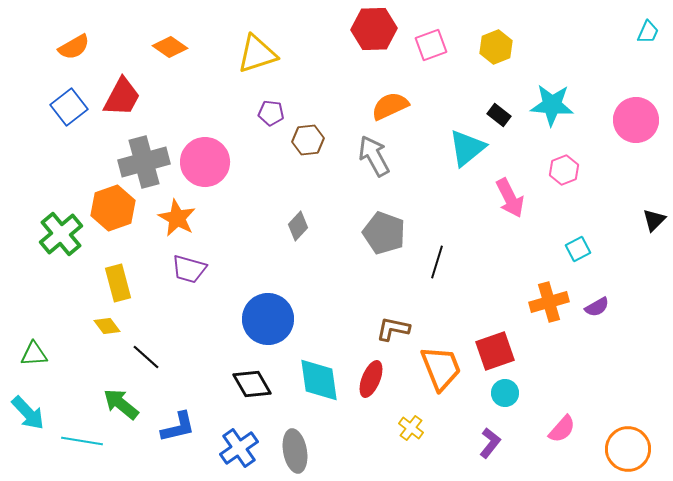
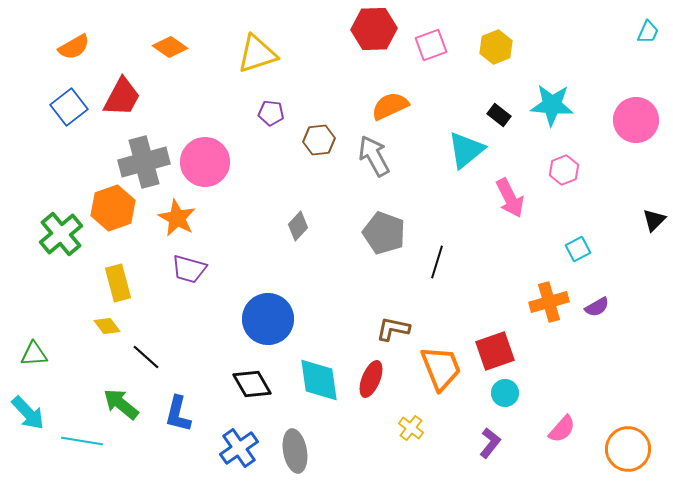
brown hexagon at (308, 140): moved 11 px right
cyan triangle at (467, 148): moved 1 px left, 2 px down
blue L-shape at (178, 427): moved 13 px up; rotated 117 degrees clockwise
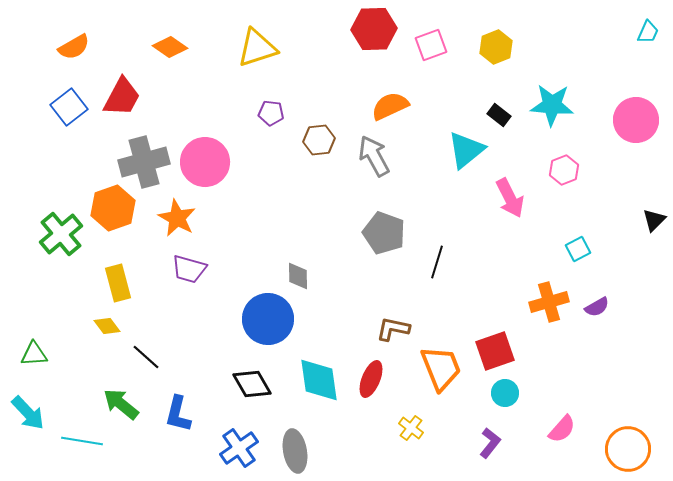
yellow triangle at (257, 54): moved 6 px up
gray diamond at (298, 226): moved 50 px down; rotated 44 degrees counterclockwise
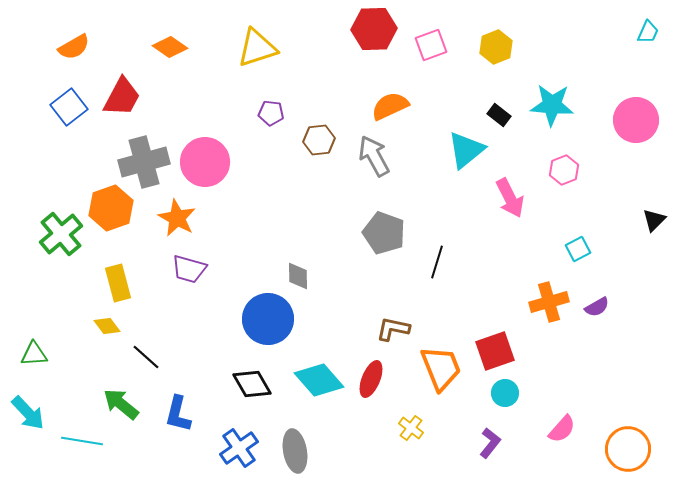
orange hexagon at (113, 208): moved 2 px left
cyan diamond at (319, 380): rotated 33 degrees counterclockwise
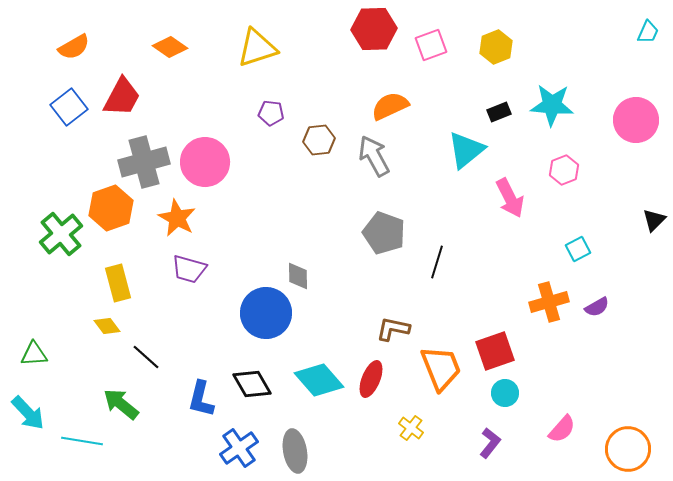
black rectangle at (499, 115): moved 3 px up; rotated 60 degrees counterclockwise
blue circle at (268, 319): moved 2 px left, 6 px up
blue L-shape at (178, 414): moved 23 px right, 15 px up
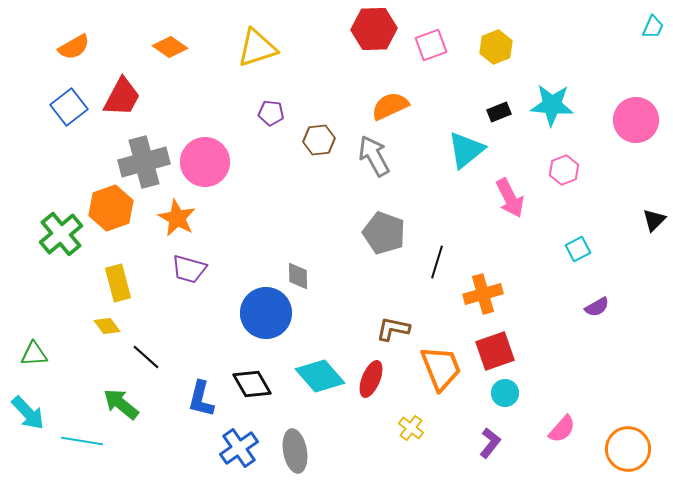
cyan trapezoid at (648, 32): moved 5 px right, 5 px up
orange cross at (549, 302): moved 66 px left, 8 px up
cyan diamond at (319, 380): moved 1 px right, 4 px up
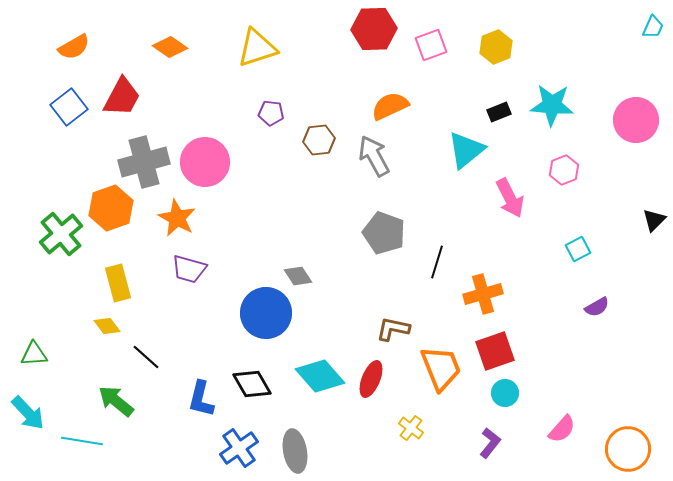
gray diamond at (298, 276): rotated 32 degrees counterclockwise
green arrow at (121, 404): moved 5 px left, 3 px up
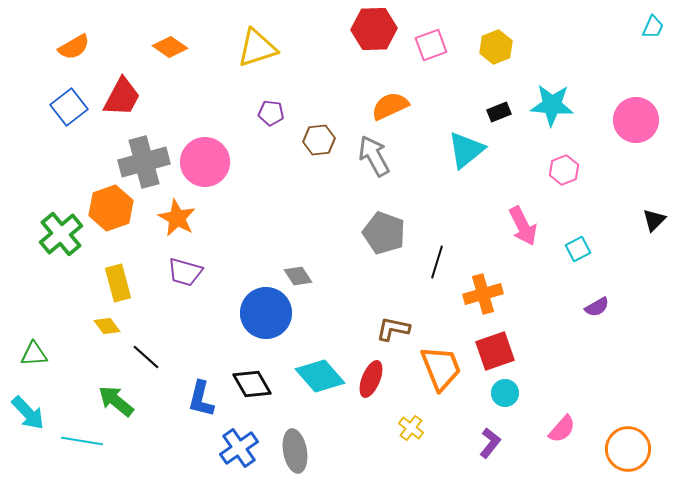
pink arrow at (510, 198): moved 13 px right, 28 px down
purple trapezoid at (189, 269): moved 4 px left, 3 px down
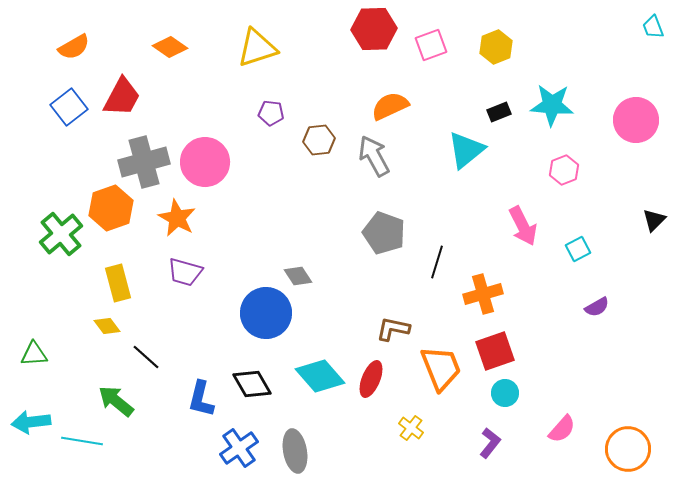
cyan trapezoid at (653, 27): rotated 135 degrees clockwise
cyan arrow at (28, 413): moved 3 px right, 9 px down; rotated 126 degrees clockwise
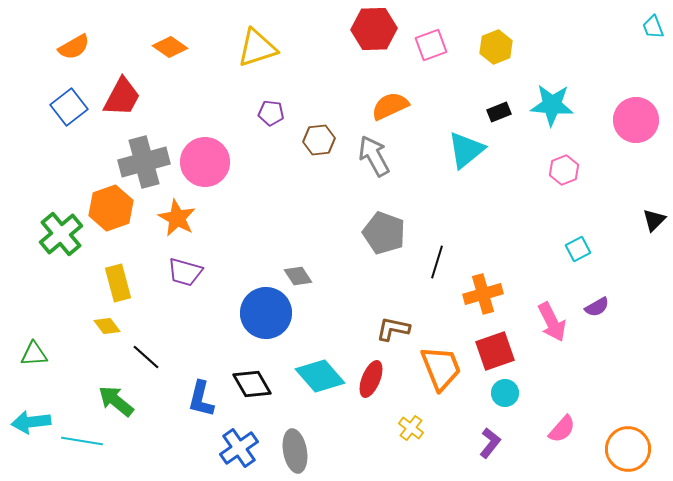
pink arrow at (523, 226): moved 29 px right, 96 px down
